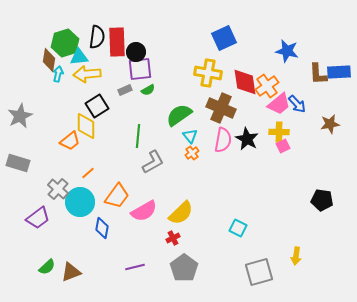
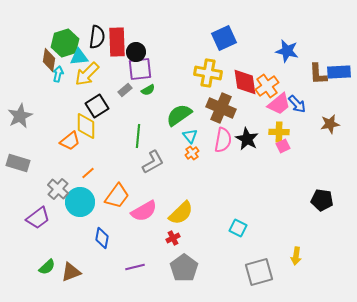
yellow arrow at (87, 74): rotated 40 degrees counterclockwise
gray rectangle at (125, 90): rotated 16 degrees counterclockwise
blue diamond at (102, 228): moved 10 px down
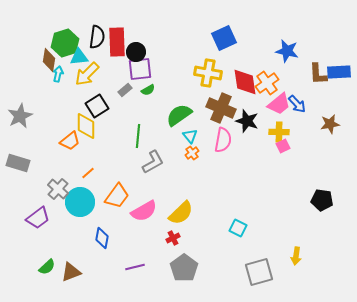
orange cross at (267, 86): moved 3 px up
black star at (247, 139): moved 18 px up; rotated 10 degrees counterclockwise
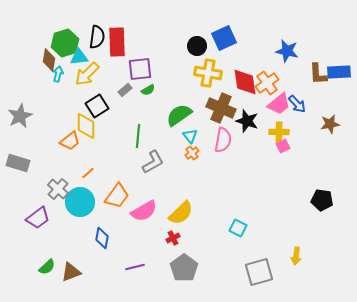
black circle at (136, 52): moved 61 px right, 6 px up
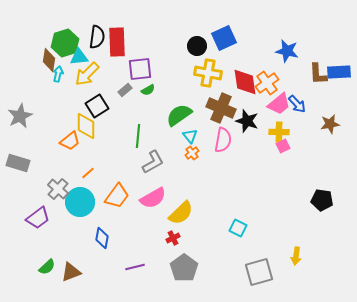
pink semicircle at (144, 211): moved 9 px right, 13 px up
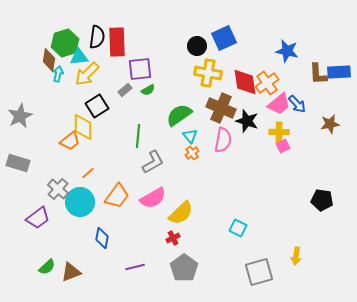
yellow diamond at (86, 126): moved 3 px left, 1 px down
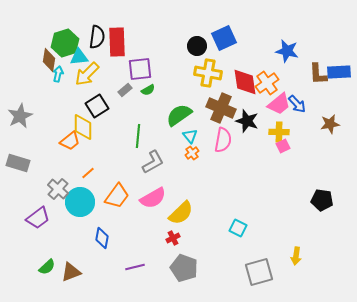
gray pentagon at (184, 268): rotated 16 degrees counterclockwise
